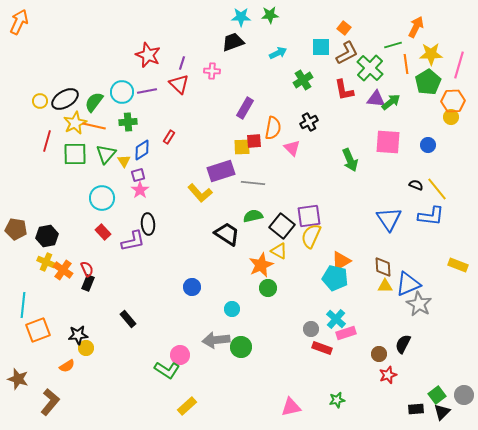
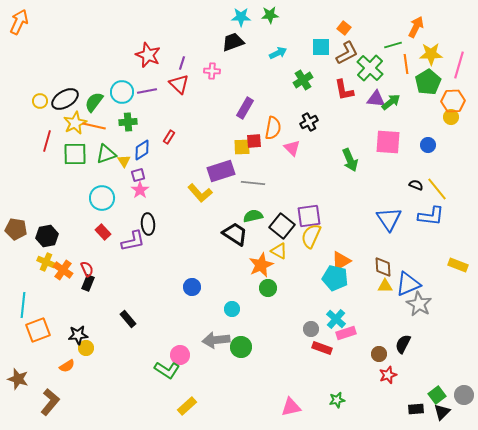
green triangle at (106, 154): rotated 30 degrees clockwise
black trapezoid at (227, 234): moved 8 px right
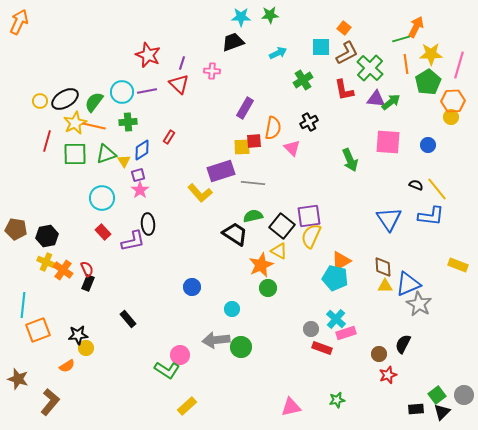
green line at (393, 45): moved 8 px right, 6 px up
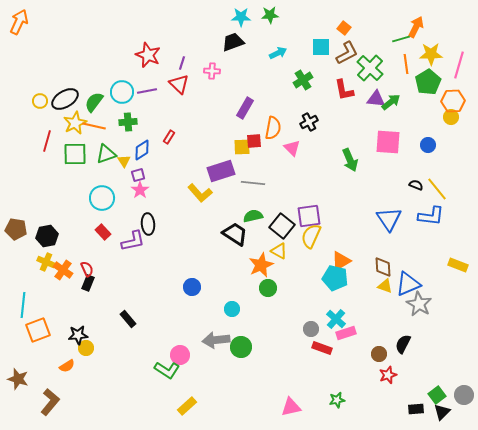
yellow triangle at (385, 286): rotated 21 degrees clockwise
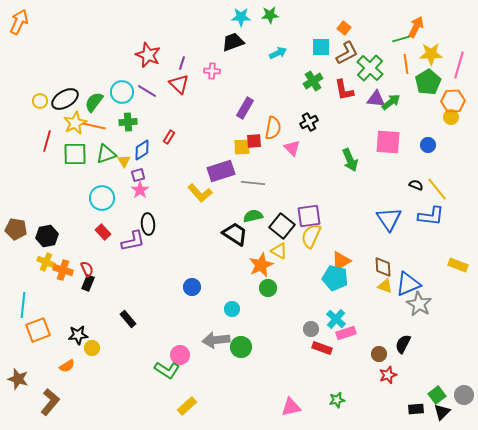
green cross at (303, 80): moved 10 px right, 1 px down
purple line at (147, 91): rotated 42 degrees clockwise
orange cross at (63, 270): rotated 18 degrees counterclockwise
yellow circle at (86, 348): moved 6 px right
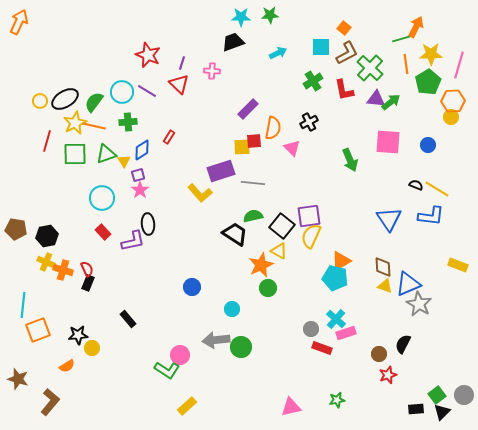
purple rectangle at (245, 108): moved 3 px right, 1 px down; rotated 15 degrees clockwise
yellow line at (437, 189): rotated 20 degrees counterclockwise
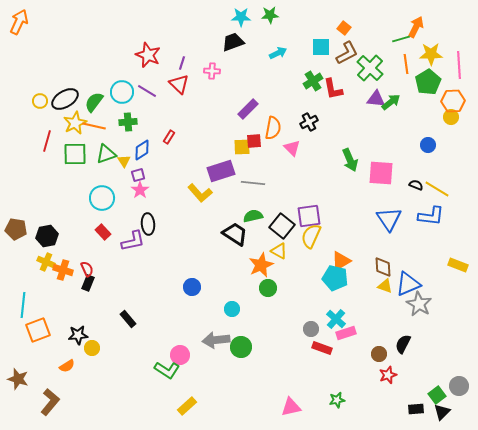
pink line at (459, 65): rotated 20 degrees counterclockwise
red L-shape at (344, 90): moved 11 px left, 1 px up
pink square at (388, 142): moved 7 px left, 31 px down
gray circle at (464, 395): moved 5 px left, 9 px up
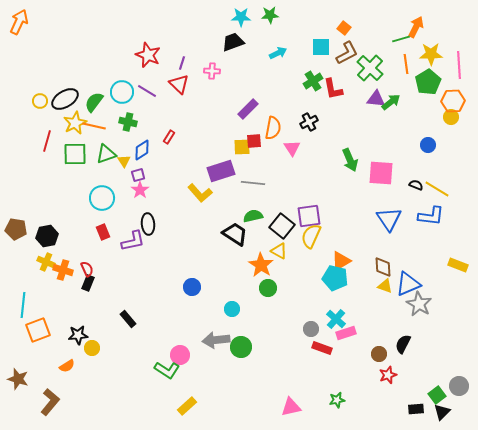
green cross at (128, 122): rotated 18 degrees clockwise
pink triangle at (292, 148): rotated 12 degrees clockwise
red rectangle at (103, 232): rotated 21 degrees clockwise
orange star at (261, 265): rotated 15 degrees counterclockwise
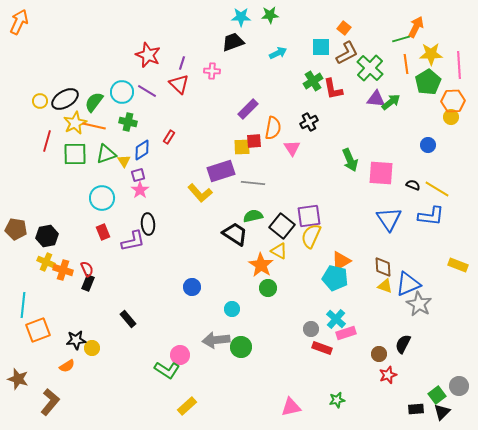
black semicircle at (416, 185): moved 3 px left
black star at (78, 335): moved 2 px left, 5 px down
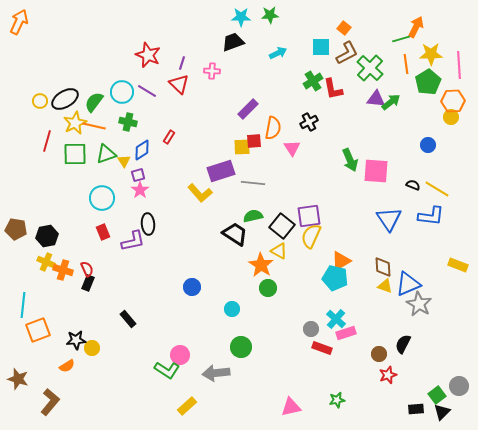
pink square at (381, 173): moved 5 px left, 2 px up
gray arrow at (216, 340): moved 33 px down
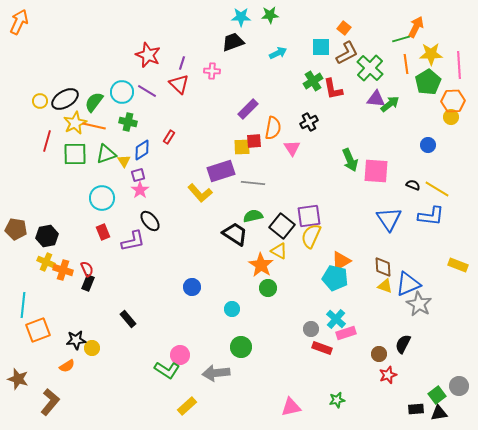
green arrow at (391, 102): moved 1 px left, 2 px down
black ellipse at (148, 224): moved 2 px right, 3 px up; rotated 35 degrees counterclockwise
black triangle at (442, 412): moved 3 px left, 1 px down; rotated 36 degrees clockwise
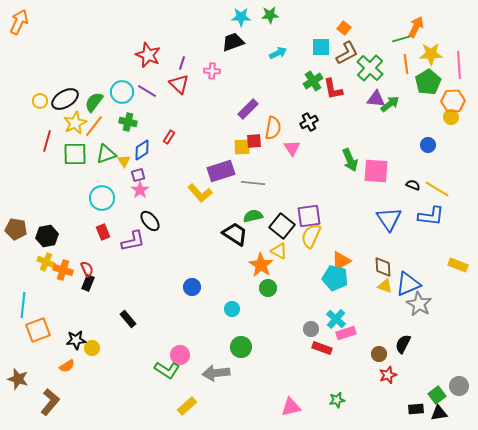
orange line at (94, 126): rotated 65 degrees counterclockwise
